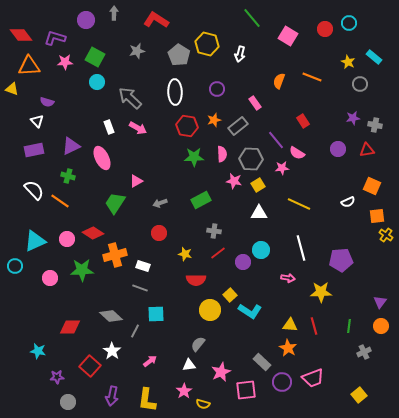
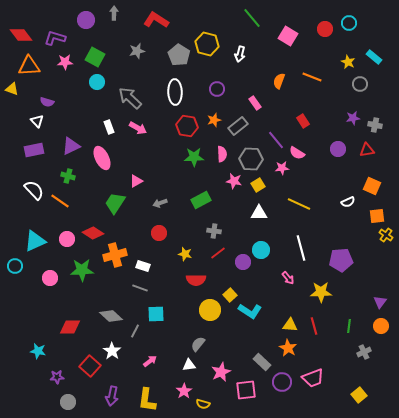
pink arrow at (288, 278): rotated 40 degrees clockwise
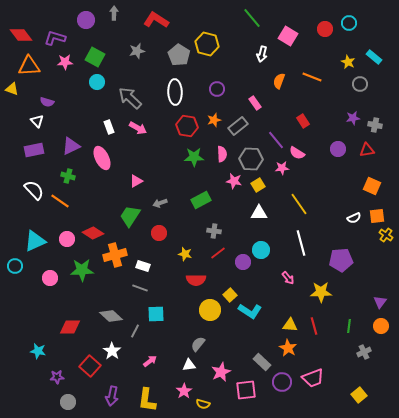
white arrow at (240, 54): moved 22 px right
white semicircle at (348, 202): moved 6 px right, 16 px down
green trapezoid at (115, 203): moved 15 px right, 13 px down
yellow line at (299, 204): rotated 30 degrees clockwise
white line at (301, 248): moved 5 px up
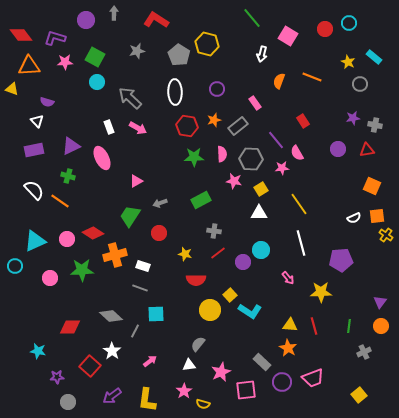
pink semicircle at (297, 153): rotated 28 degrees clockwise
yellow square at (258, 185): moved 3 px right, 4 px down
purple arrow at (112, 396): rotated 42 degrees clockwise
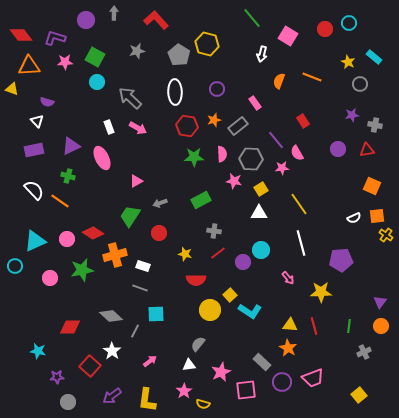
red L-shape at (156, 20): rotated 15 degrees clockwise
purple star at (353, 118): moved 1 px left, 3 px up
green star at (82, 270): rotated 10 degrees counterclockwise
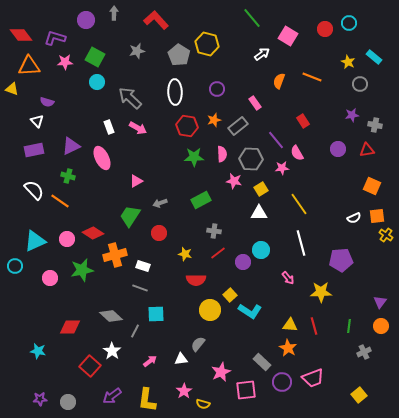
white arrow at (262, 54): rotated 140 degrees counterclockwise
white triangle at (189, 365): moved 8 px left, 6 px up
purple star at (57, 377): moved 17 px left, 22 px down
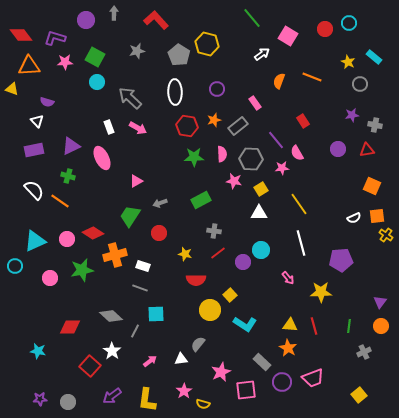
cyan L-shape at (250, 311): moved 5 px left, 13 px down
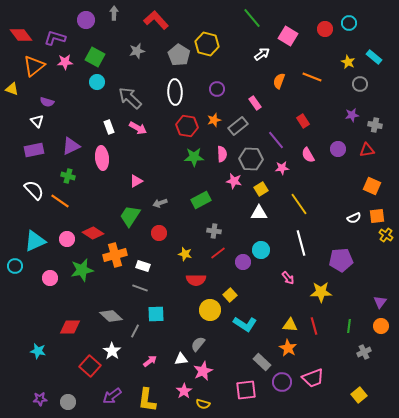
orange triangle at (29, 66): moved 5 px right; rotated 35 degrees counterclockwise
pink semicircle at (297, 153): moved 11 px right, 2 px down
pink ellipse at (102, 158): rotated 20 degrees clockwise
pink star at (221, 372): moved 18 px left, 1 px up
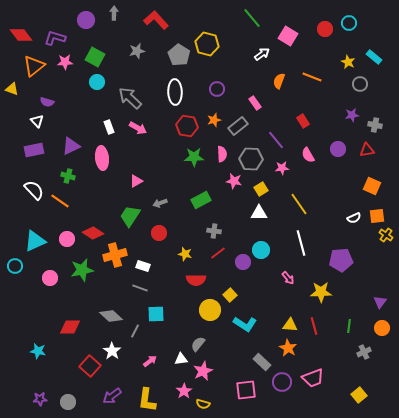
orange circle at (381, 326): moved 1 px right, 2 px down
